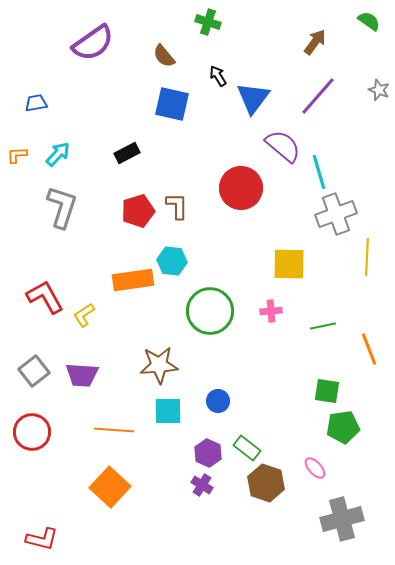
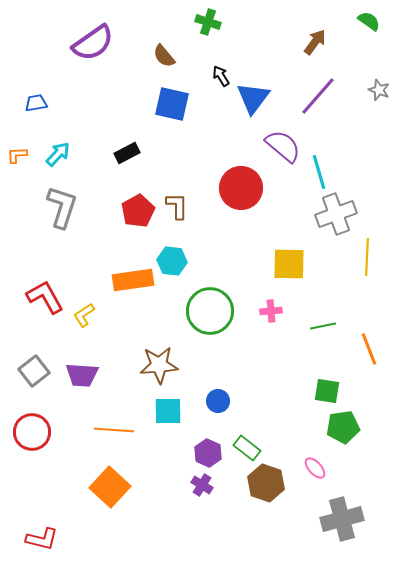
black arrow at (218, 76): moved 3 px right
red pentagon at (138, 211): rotated 12 degrees counterclockwise
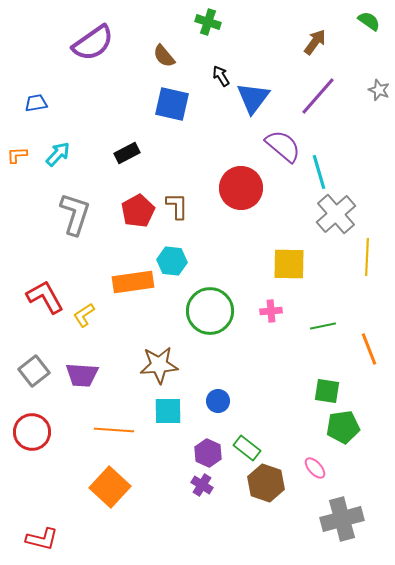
gray L-shape at (62, 207): moved 13 px right, 7 px down
gray cross at (336, 214): rotated 21 degrees counterclockwise
orange rectangle at (133, 280): moved 2 px down
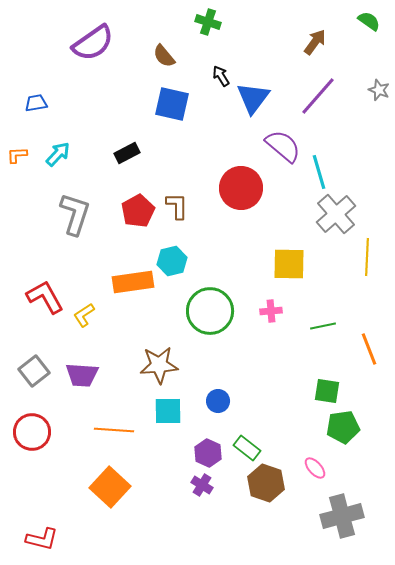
cyan hexagon at (172, 261): rotated 20 degrees counterclockwise
gray cross at (342, 519): moved 3 px up
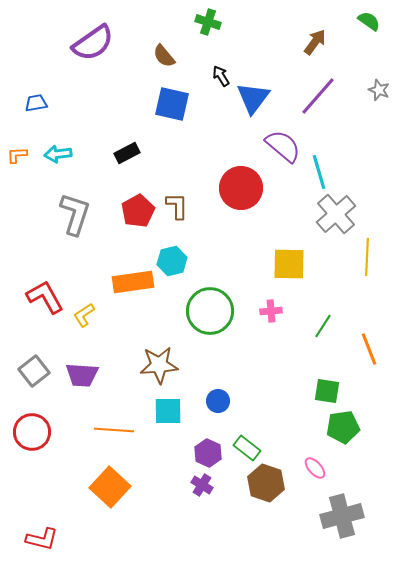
cyan arrow at (58, 154): rotated 140 degrees counterclockwise
green line at (323, 326): rotated 45 degrees counterclockwise
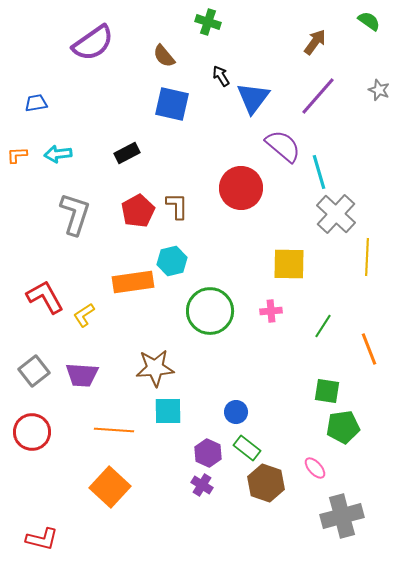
gray cross at (336, 214): rotated 6 degrees counterclockwise
brown star at (159, 365): moved 4 px left, 3 px down
blue circle at (218, 401): moved 18 px right, 11 px down
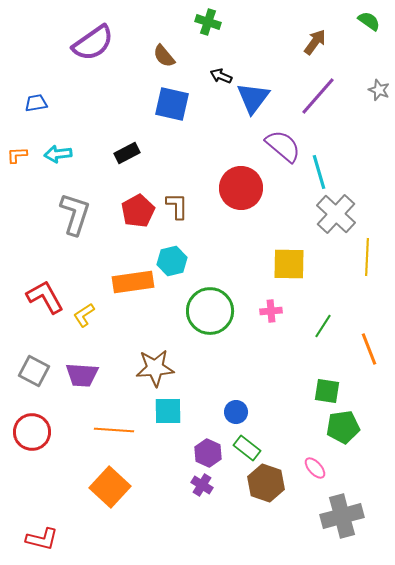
black arrow at (221, 76): rotated 35 degrees counterclockwise
gray square at (34, 371): rotated 24 degrees counterclockwise
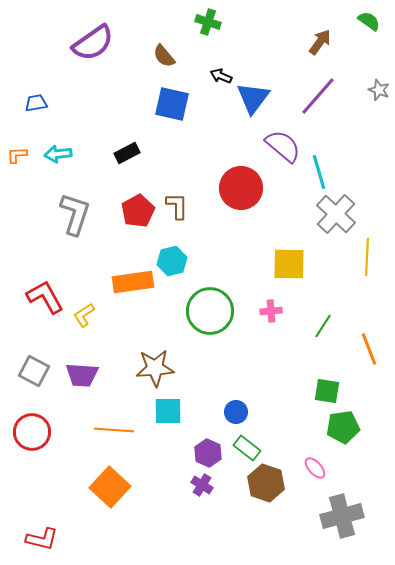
brown arrow at (315, 42): moved 5 px right
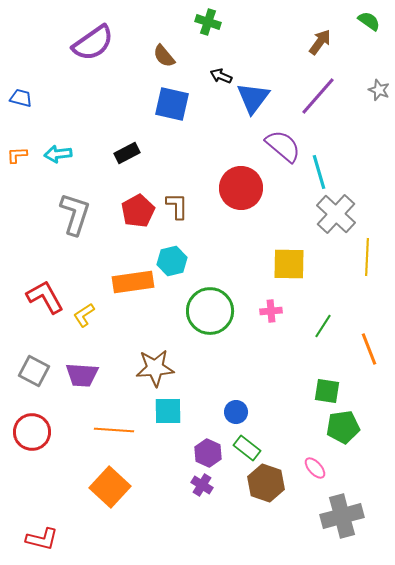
blue trapezoid at (36, 103): moved 15 px left, 5 px up; rotated 25 degrees clockwise
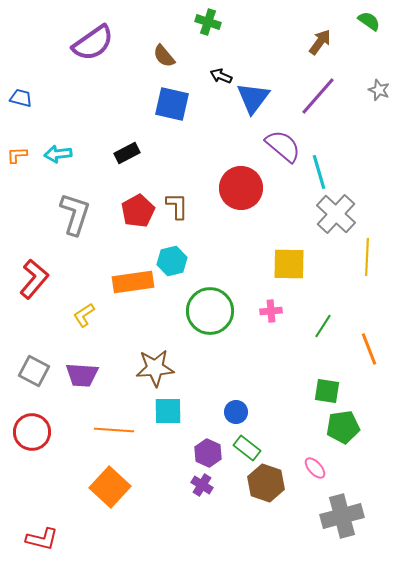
red L-shape at (45, 297): moved 11 px left, 18 px up; rotated 69 degrees clockwise
